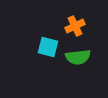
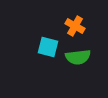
orange cross: rotated 36 degrees counterclockwise
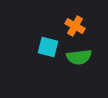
green semicircle: moved 1 px right
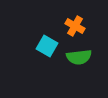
cyan square: moved 1 px left, 1 px up; rotated 15 degrees clockwise
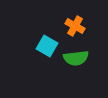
green semicircle: moved 3 px left, 1 px down
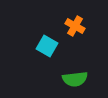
green semicircle: moved 1 px left, 21 px down
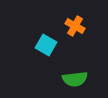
cyan square: moved 1 px left, 1 px up
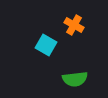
orange cross: moved 1 px left, 1 px up
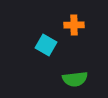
orange cross: rotated 30 degrees counterclockwise
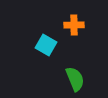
green semicircle: rotated 105 degrees counterclockwise
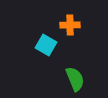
orange cross: moved 4 px left
